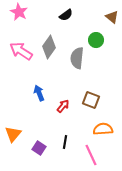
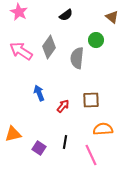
brown square: rotated 24 degrees counterclockwise
orange triangle: rotated 36 degrees clockwise
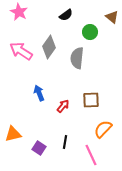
green circle: moved 6 px left, 8 px up
orange semicircle: rotated 42 degrees counterclockwise
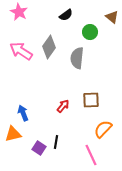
blue arrow: moved 16 px left, 20 px down
black line: moved 9 px left
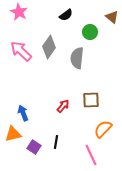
pink arrow: rotated 10 degrees clockwise
purple square: moved 5 px left, 1 px up
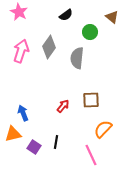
pink arrow: rotated 65 degrees clockwise
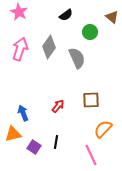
pink arrow: moved 1 px left, 2 px up
gray semicircle: rotated 150 degrees clockwise
red arrow: moved 5 px left
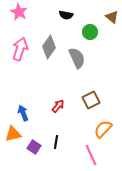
black semicircle: rotated 48 degrees clockwise
brown square: rotated 24 degrees counterclockwise
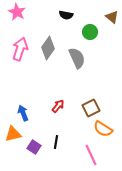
pink star: moved 2 px left
gray diamond: moved 1 px left, 1 px down
brown square: moved 8 px down
orange semicircle: rotated 102 degrees counterclockwise
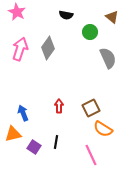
gray semicircle: moved 31 px right
red arrow: moved 1 px right; rotated 40 degrees counterclockwise
